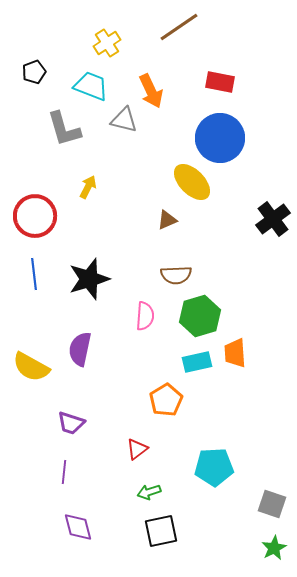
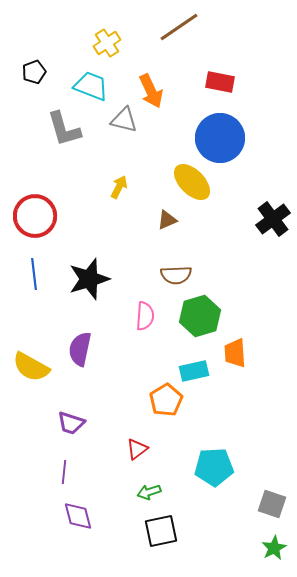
yellow arrow: moved 31 px right
cyan rectangle: moved 3 px left, 9 px down
purple diamond: moved 11 px up
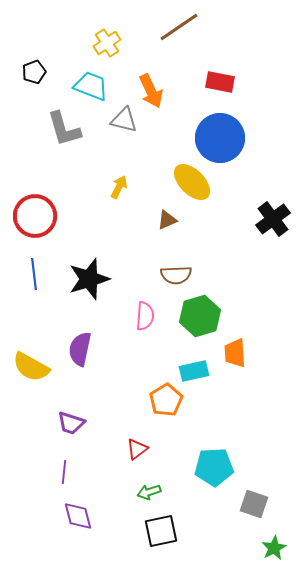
gray square: moved 18 px left
